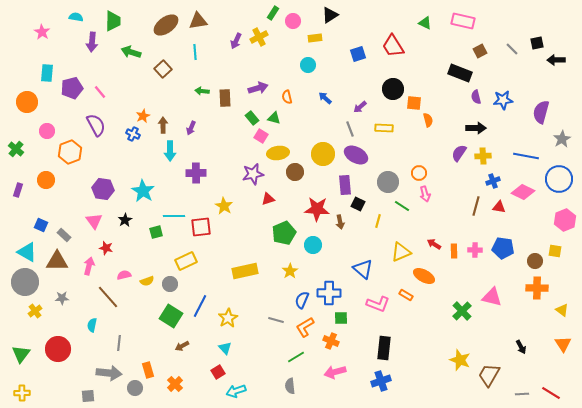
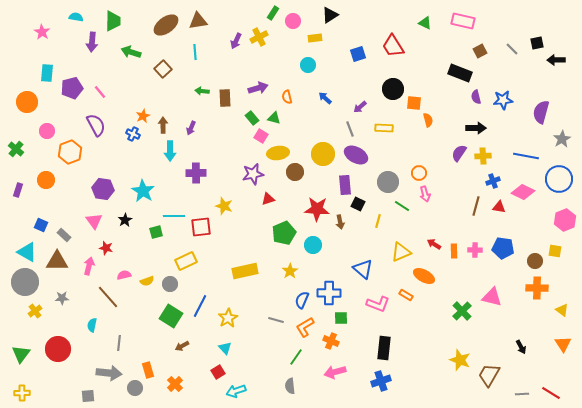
yellow star at (224, 206): rotated 12 degrees counterclockwise
green line at (296, 357): rotated 24 degrees counterclockwise
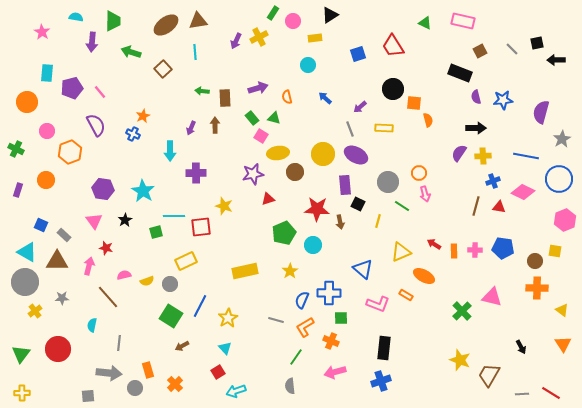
brown arrow at (163, 125): moved 52 px right
green cross at (16, 149): rotated 14 degrees counterclockwise
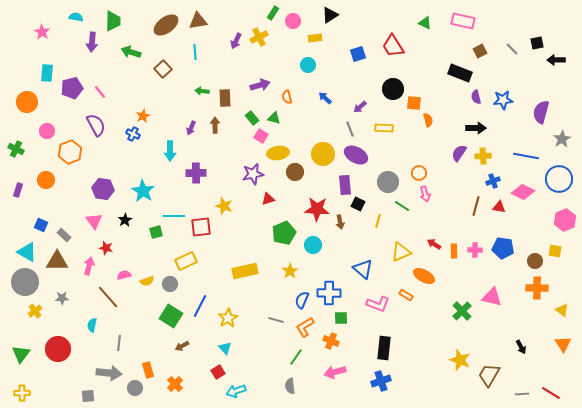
purple arrow at (258, 88): moved 2 px right, 3 px up
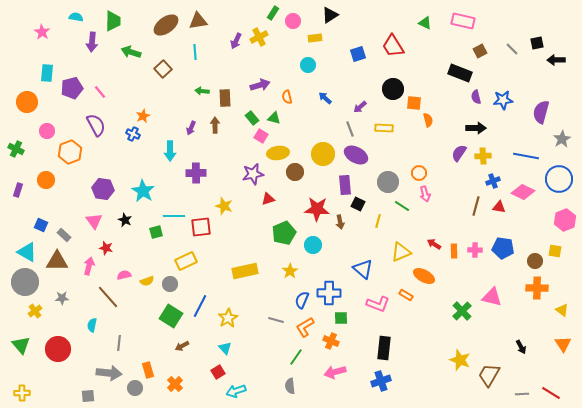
black star at (125, 220): rotated 16 degrees counterclockwise
green triangle at (21, 354): moved 9 px up; rotated 18 degrees counterclockwise
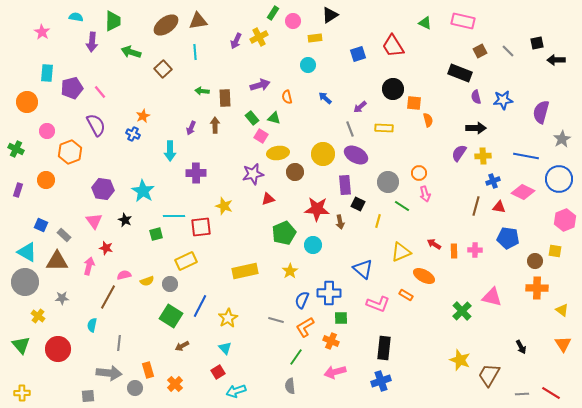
gray line at (512, 49): moved 4 px left, 2 px down
green square at (156, 232): moved 2 px down
blue pentagon at (503, 248): moved 5 px right, 10 px up
brown line at (108, 297): rotated 70 degrees clockwise
yellow cross at (35, 311): moved 3 px right, 5 px down; rotated 16 degrees counterclockwise
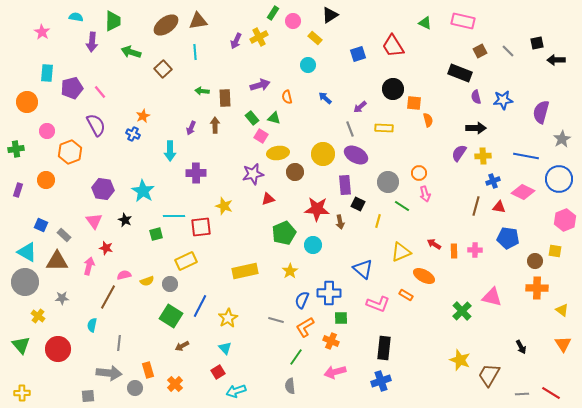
yellow rectangle at (315, 38): rotated 48 degrees clockwise
green cross at (16, 149): rotated 35 degrees counterclockwise
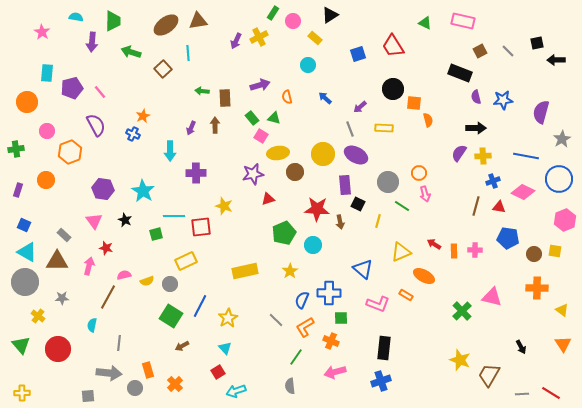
cyan line at (195, 52): moved 7 px left, 1 px down
blue square at (41, 225): moved 17 px left
brown circle at (535, 261): moved 1 px left, 7 px up
gray line at (276, 320): rotated 28 degrees clockwise
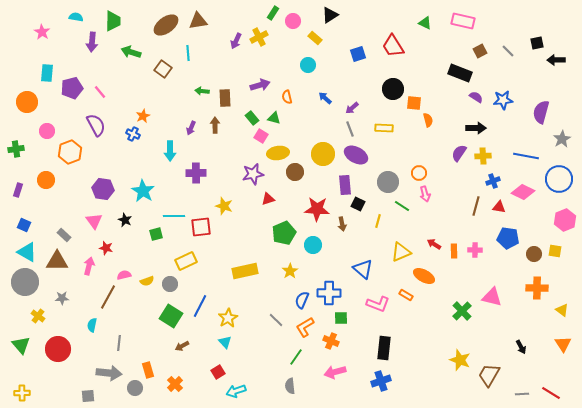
brown square at (163, 69): rotated 12 degrees counterclockwise
purple semicircle at (476, 97): rotated 136 degrees clockwise
purple arrow at (360, 107): moved 8 px left, 1 px down
brown arrow at (340, 222): moved 2 px right, 2 px down
cyan triangle at (225, 348): moved 6 px up
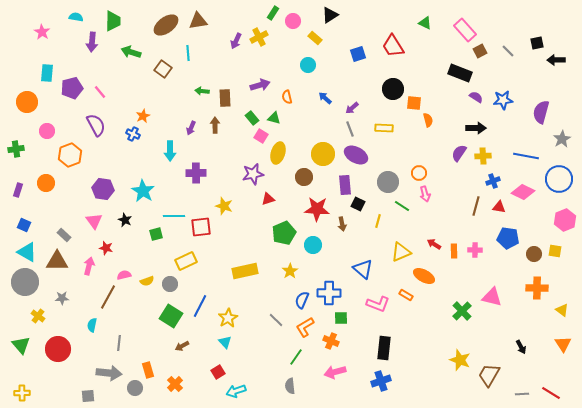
pink rectangle at (463, 21): moved 2 px right, 9 px down; rotated 35 degrees clockwise
orange hexagon at (70, 152): moved 3 px down
yellow ellipse at (278, 153): rotated 65 degrees counterclockwise
brown circle at (295, 172): moved 9 px right, 5 px down
orange circle at (46, 180): moved 3 px down
